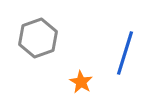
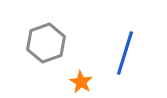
gray hexagon: moved 8 px right, 5 px down
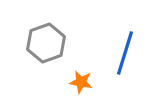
orange star: rotated 20 degrees counterclockwise
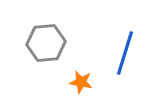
gray hexagon: rotated 15 degrees clockwise
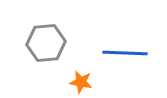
blue line: rotated 75 degrees clockwise
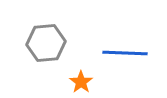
orange star: rotated 25 degrees clockwise
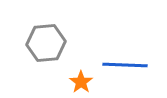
blue line: moved 12 px down
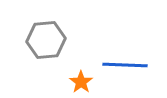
gray hexagon: moved 3 px up
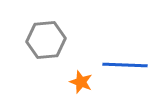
orange star: rotated 15 degrees counterclockwise
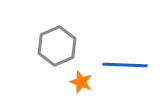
gray hexagon: moved 11 px right, 6 px down; rotated 18 degrees counterclockwise
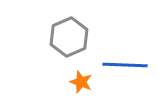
gray hexagon: moved 12 px right, 9 px up
